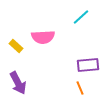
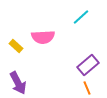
purple rectangle: rotated 35 degrees counterclockwise
orange line: moved 7 px right
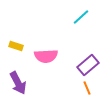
pink semicircle: moved 3 px right, 19 px down
yellow rectangle: rotated 24 degrees counterclockwise
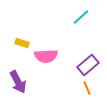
yellow rectangle: moved 6 px right, 3 px up
purple arrow: moved 1 px up
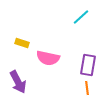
pink semicircle: moved 2 px right, 2 px down; rotated 15 degrees clockwise
purple rectangle: rotated 40 degrees counterclockwise
orange line: rotated 16 degrees clockwise
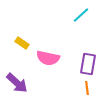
cyan line: moved 2 px up
yellow rectangle: rotated 16 degrees clockwise
purple rectangle: moved 1 px up
purple arrow: moved 1 px left, 1 px down; rotated 20 degrees counterclockwise
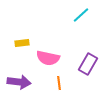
yellow rectangle: rotated 40 degrees counterclockwise
purple rectangle: rotated 20 degrees clockwise
purple arrow: moved 2 px right, 1 px up; rotated 35 degrees counterclockwise
orange line: moved 28 px left, 5 px up
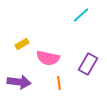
yellow rectangle: moved 1 px down; rotated 24 degrees counterclockwise
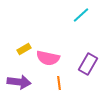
yellow rectangle: moved 2 px right, 5 px down
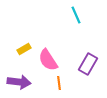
cyan line: moved 5 px left; rotated 72 degrees counterclockwise
pink semicircle: moved 2 px down; rotated 45 degrees clockwise
